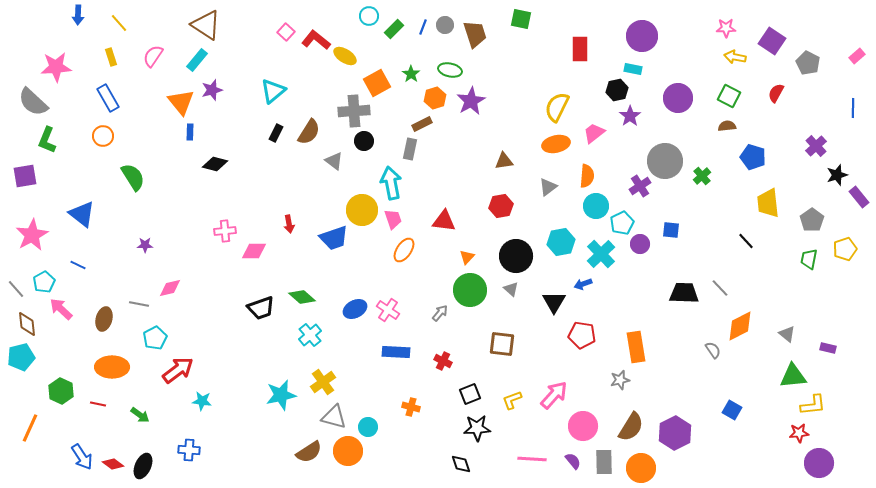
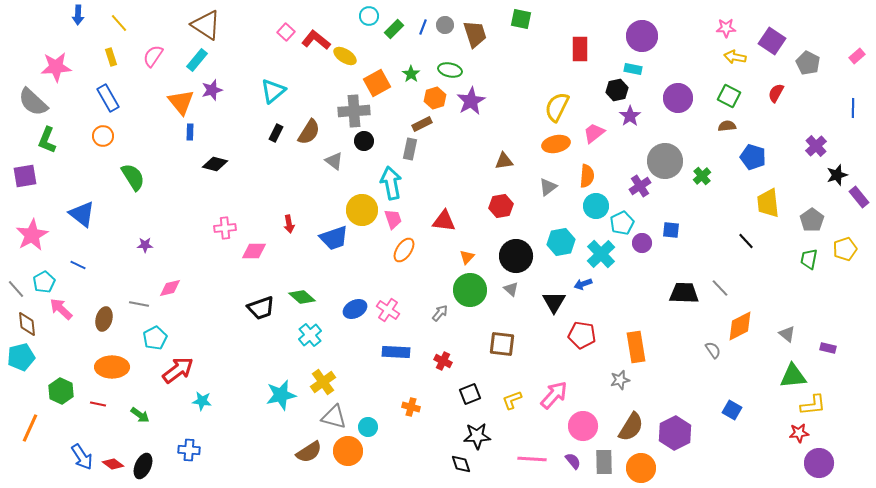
pink cross at (225, 231): moved 3 px up
purple circle at (640, 244): moved 2 px right, 1 px up
black star at (477, 428): moved 8 px down
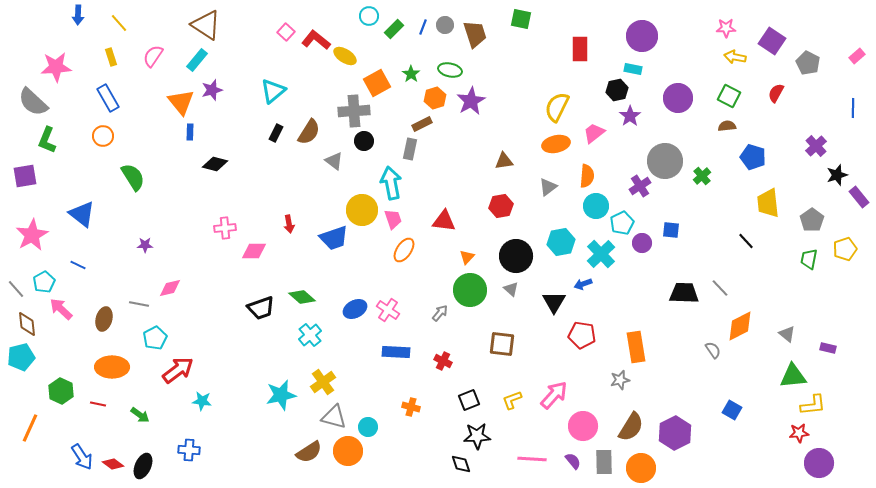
black square at (470, 394): moved 1 px left, 6 px down
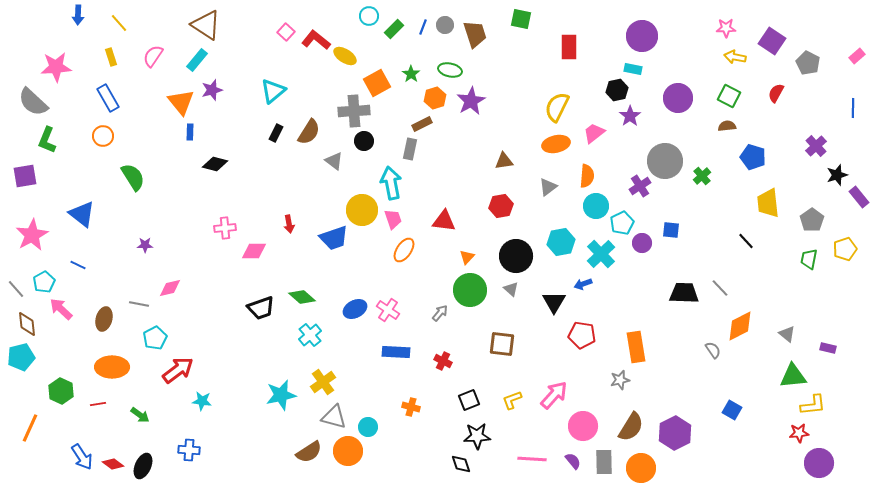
red rectangle at (580, 49): moved 11 px left, 2 px up
red line at (98, 404): rotated 21 degrees counterclockwise
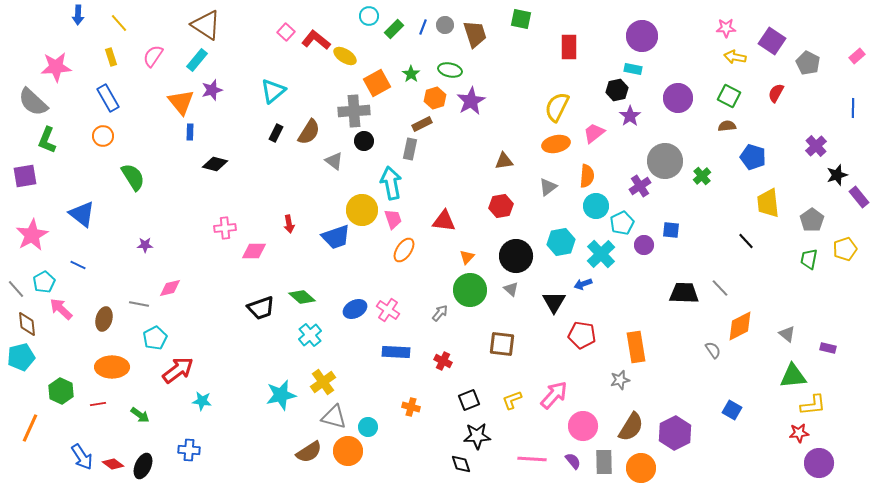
blue trapezoid at (334, 238): moved 2 px right, 1 px up
purple circle at (642, 243): moved 2 px right, 2 px down
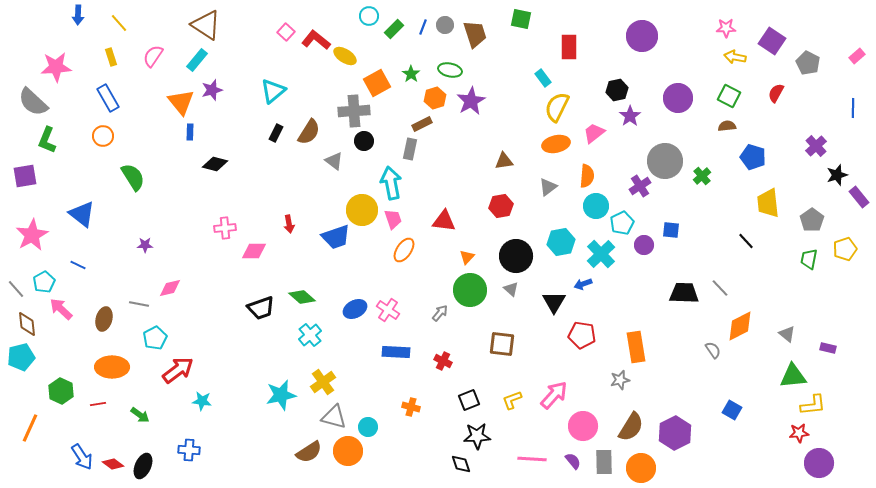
cyan rectangle at (633, 69): moved 90 px left, 9 px down; rotated 42 degrees clockwise
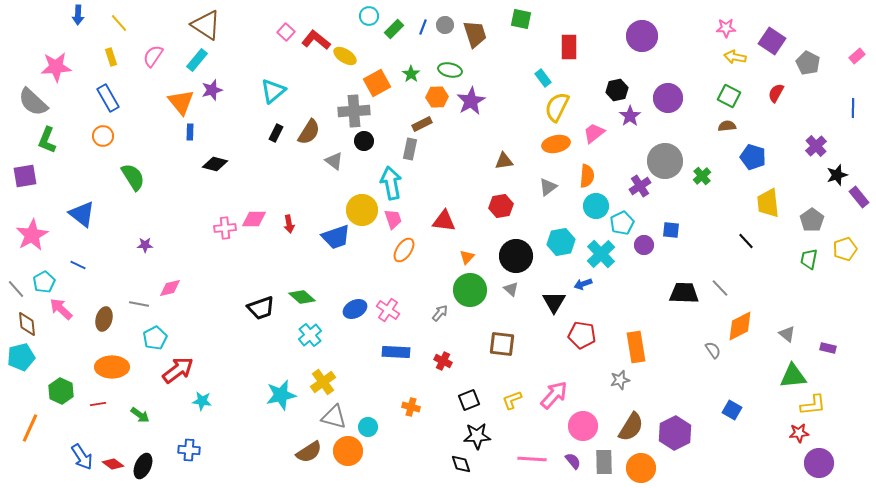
orange hexagon at (435, 98): moved 2 px right, 1 px up; rotated 15 degrees clockwise
purple circle at (678, 98): moved 10 px left
pink diamond at (254, 251): moved 32 px up
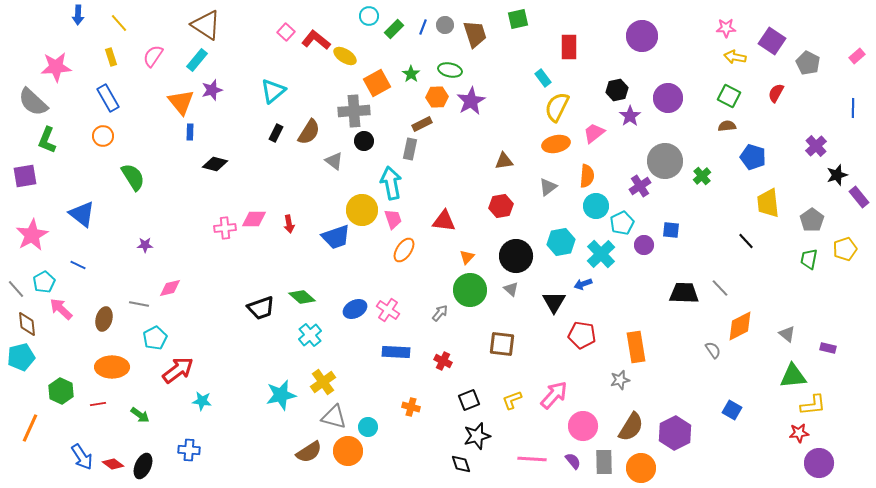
green square at (521, 19): moved 3 px left; rotated 25 degrees counterclockwise
black star at (477, 436): rotated 12 degrees counterclockwise
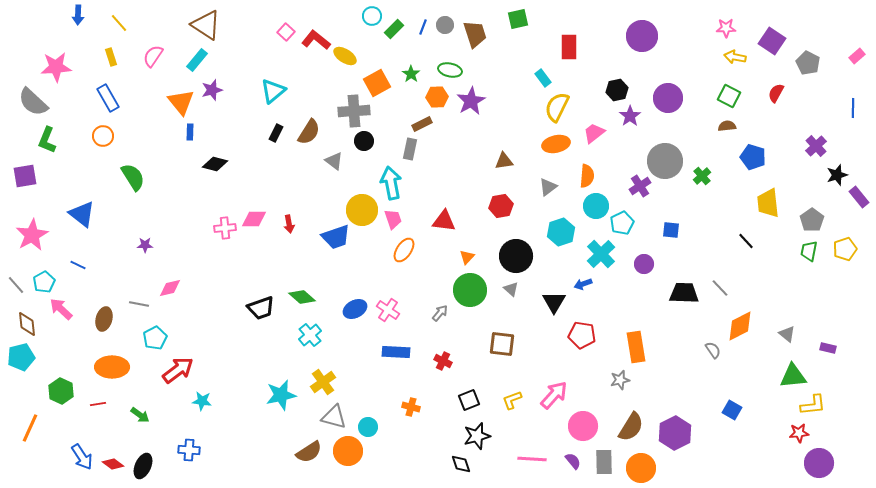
cyan circle at (369, 16): moved 3 px right
cyan hexagon at (561, 242): moved 10 px up; rotated 8 degrees counterclockwise
purple circle at (644, 245): moved 19 px down
green trapezoid at (809, 259): moved 8 px up
gray line at (16, 289): moved 4 px up
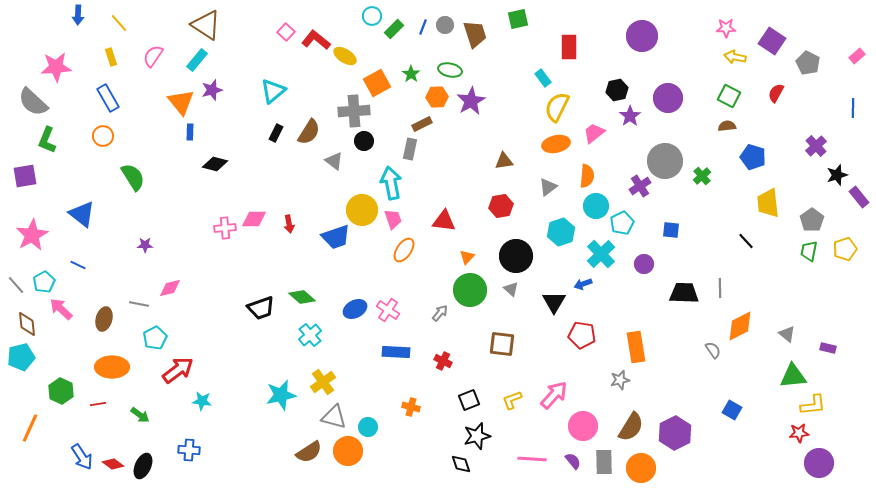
gray line at (720, 288): rotated 42 degrees clockwise
